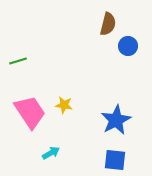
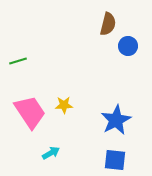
yellow star: rotated 12 degrees counterclockwise
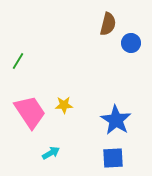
blue circle: moved 3 px right, 3 px up
green line: rotated 42 degrees counterclockwise
blue star: rotated 12 degrees counterclockwise
blue square: moved 2 px left, 2 px up; rotated 10 degrees counterclockwise
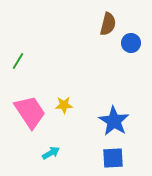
blue star: moved 2 px left, 1 px down
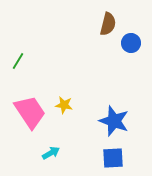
yellow star: rotated 12 degrees clockwise
blue star: rotated 12 degrees counterclockwise
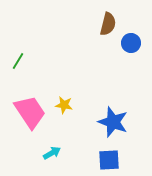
blue star: moved 1 px left, 1 px down
cyan arrow: moved 1 px right
blue square: moved 4 px left, 2 px down
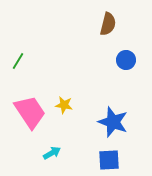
blue circle: moved 5 px left, 17 px down
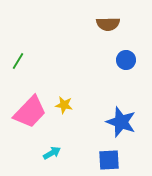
brown semicircle: rotated 75 degrees clockwise
pink trapezoid: rotated 78 degrees clockwise
blue star: moved 8 px right
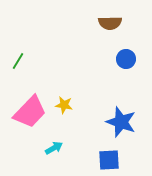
brown semicircle: moved 2 px right, 1 px up
blue circle: moved 1 px up
cyan arrow: moved 2 px right, 5 px up
